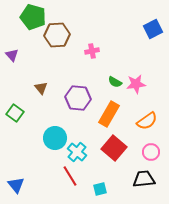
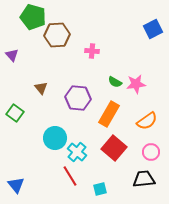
pink cross: rotated 16 degrees clockwise
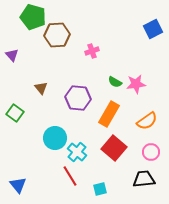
pink cross: rotated 24 degrees counterclockwise
blue triangle: moved 2 px right
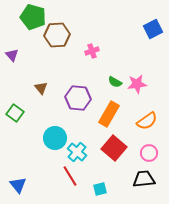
pink star: moved 1 px right
pink circle: moved 2 px left, 1 px down
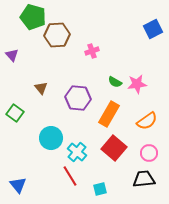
cyan circle: moved 4 px left
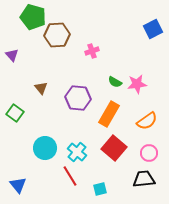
cyan circle: moved 6 px left, 10 px down
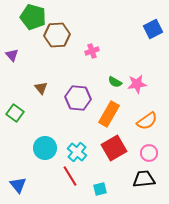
red square: rotated 20 degrees clockwise
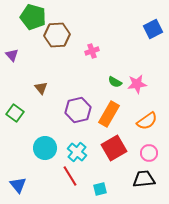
purple hexagon: moved 12 px down; rotated 20 degrees counterclockwise
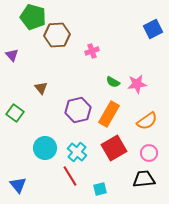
green semicircle: moved 2 px left
